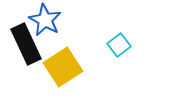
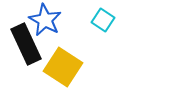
cyan square: moved 16 px left, 25 px up; rotated 20 degrees counterclockwise
yellow square: rotated 24 degrees counterclockwise
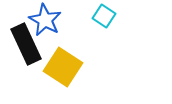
cyan square: moved 1 px right, 4 px up
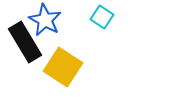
cyan square: moved 2 px left, 1 px down
black rectangle: moved 1 px left, 2 px up; rotated 6 degrees counterclockwise
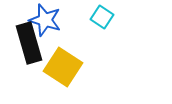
blue star: rotated 12 degrees counterclockwise
black rectangle: moved 4 px right, 1 px down; rotated 15 degrees clockwise
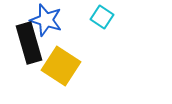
blue star: moved 1 px right
yellow square: moved 2 px left, 1 px up
